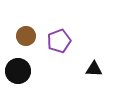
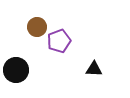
brown circle: moved 11 px right, 9 px up
black circle: moved 2 px left, 1 px up
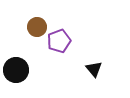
black triangle: rotated 48 degrees clockwise
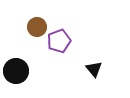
black circle: moved 1 px down
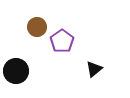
purple pentagon: moved 3 px right; rotated 15 degrees counterclockwise
black triangle: rotated 30 degrees clockwise
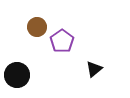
black circle: moved 1 px right, 4 px down
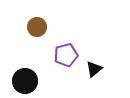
purple pentagon: moved 4 px right, 14 px down; rotated 20 degrees clockwise
black circle: moved 8 px right, 6 px down
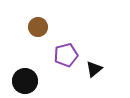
brown circle: moved 1 px right
